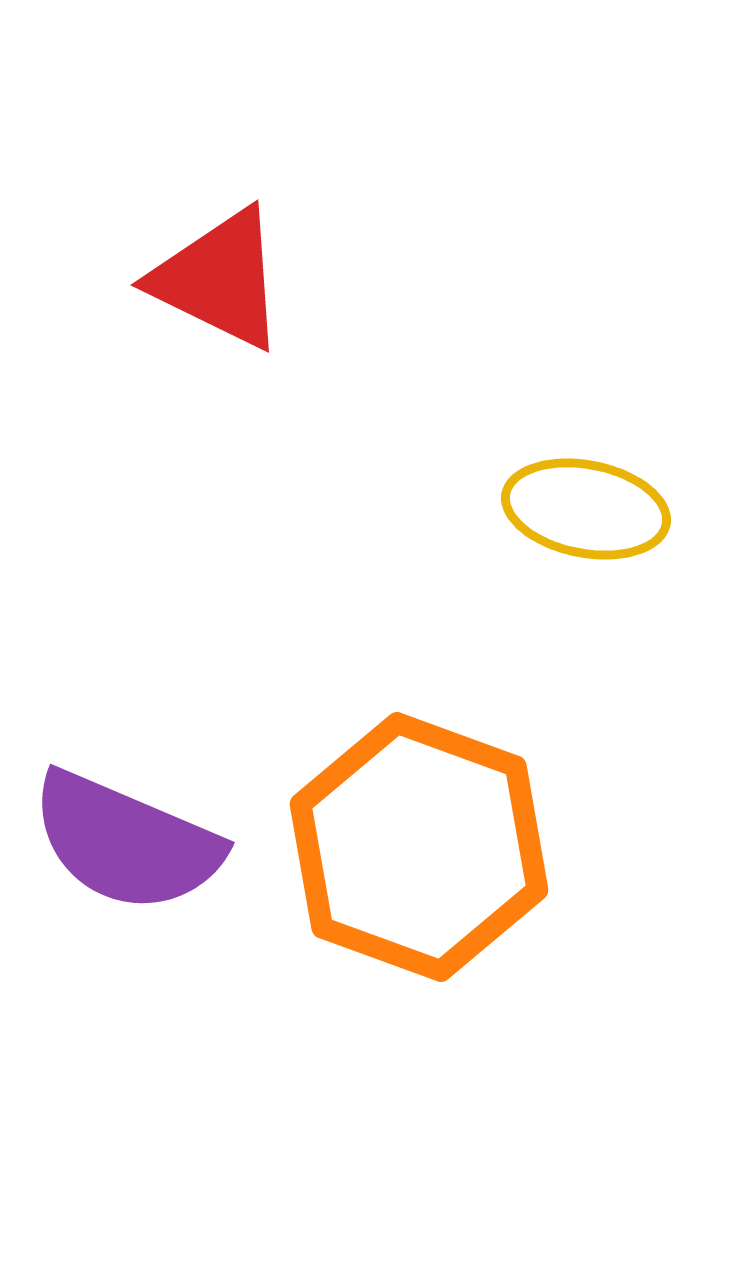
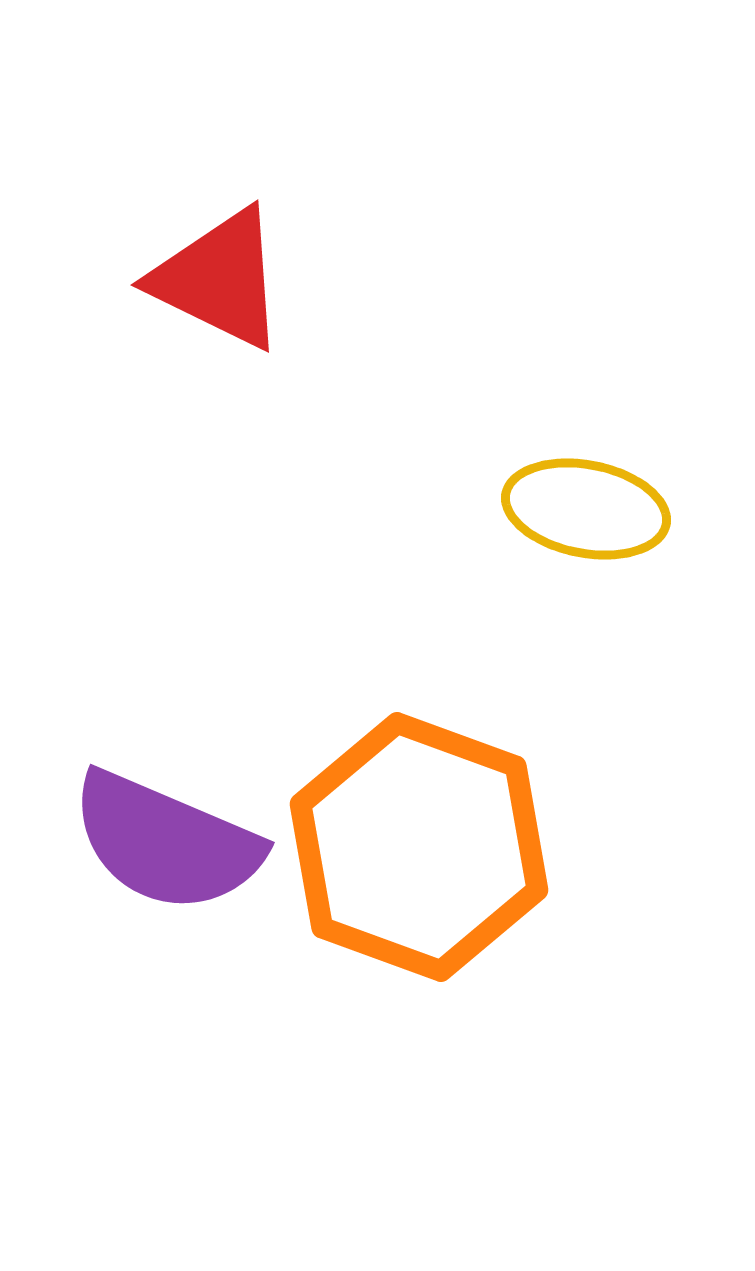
purple semicircle: moved 40 px right
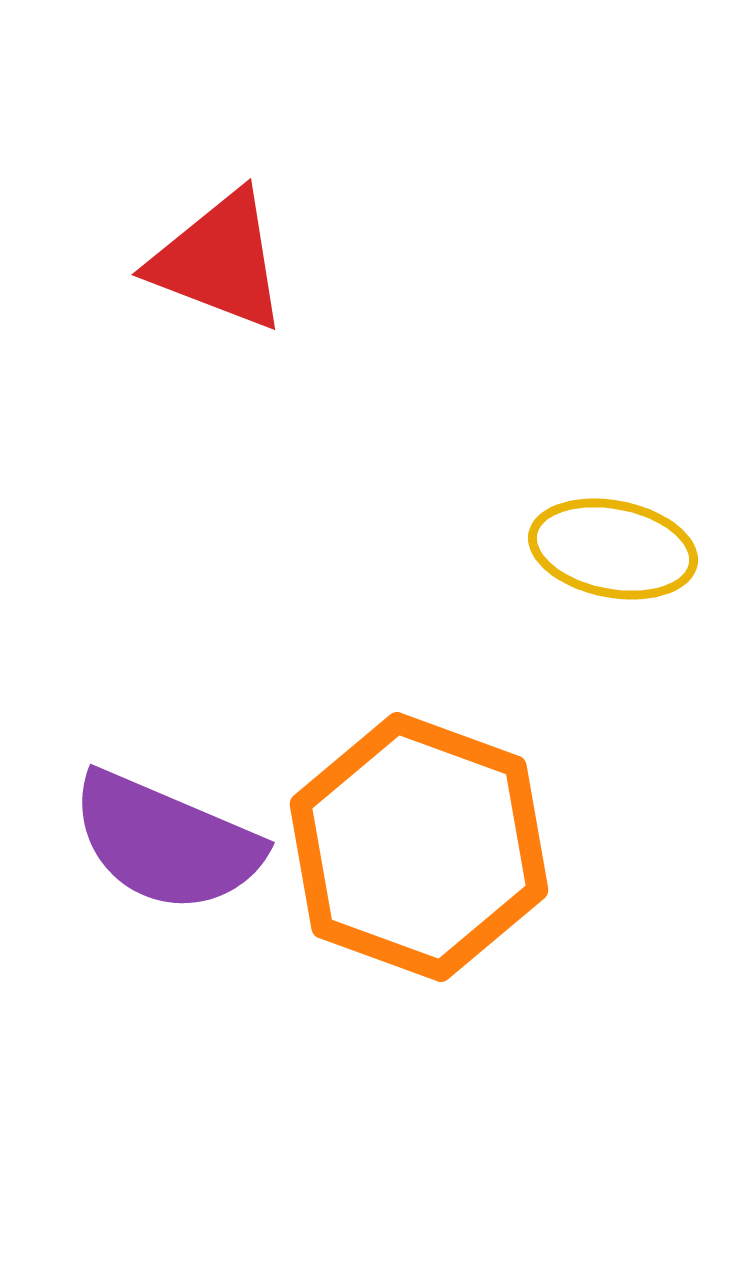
red triangle: moved 18 px up; rotated 5 degrees counterclockwise
yellow ellipse: moved 27 px right, 40 px down
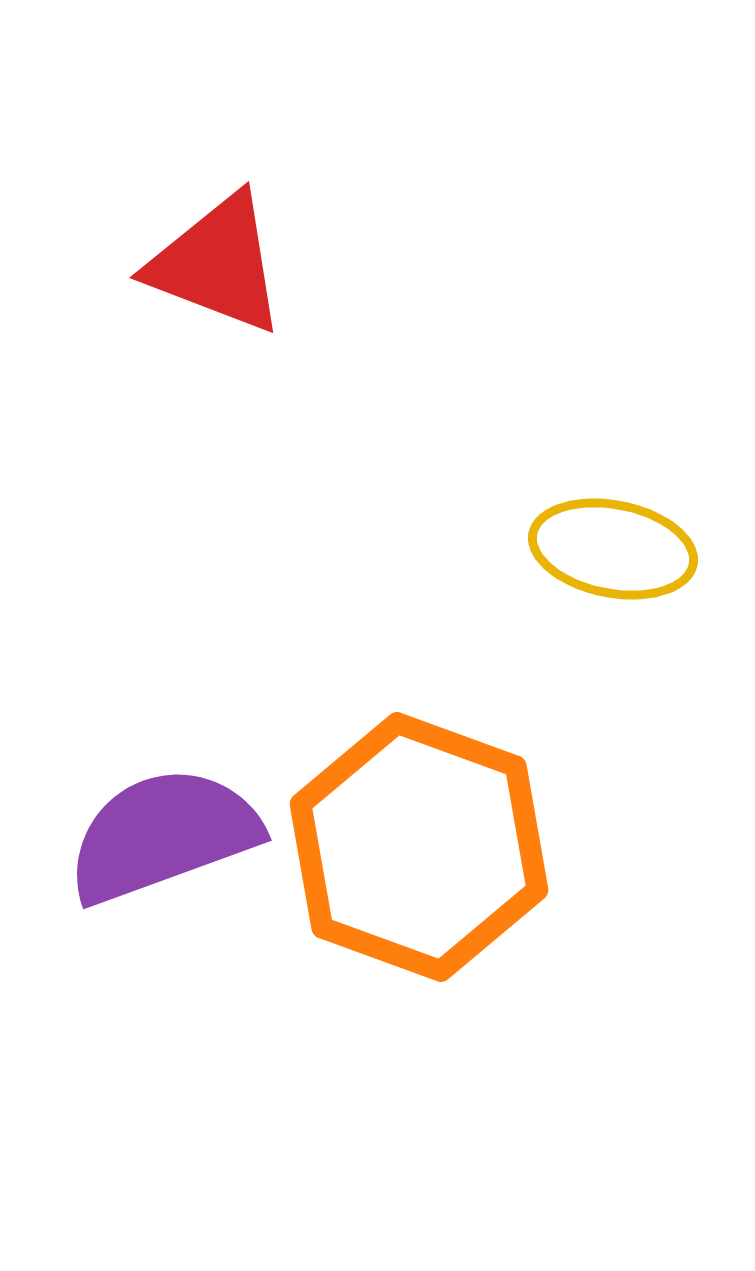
red triangle: moved 2 px left, 3 px down
purple semicircle: moved 3 px left, 7 px up; rotated 137 degrees clockwise
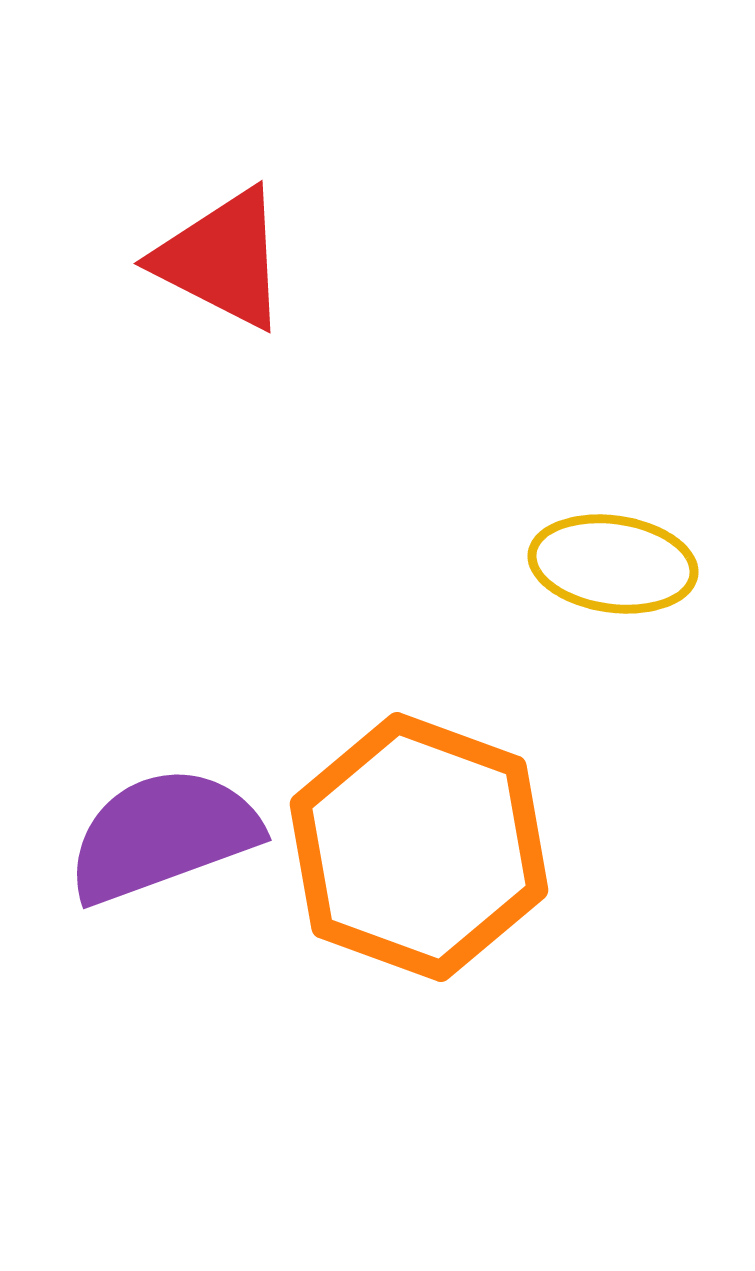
red triangle: moved 5 px right, 5 px up; rotated 6 degrees clockwise
yellow ellipse: moved 15 px down; rotated 3 degrees counterclockwise
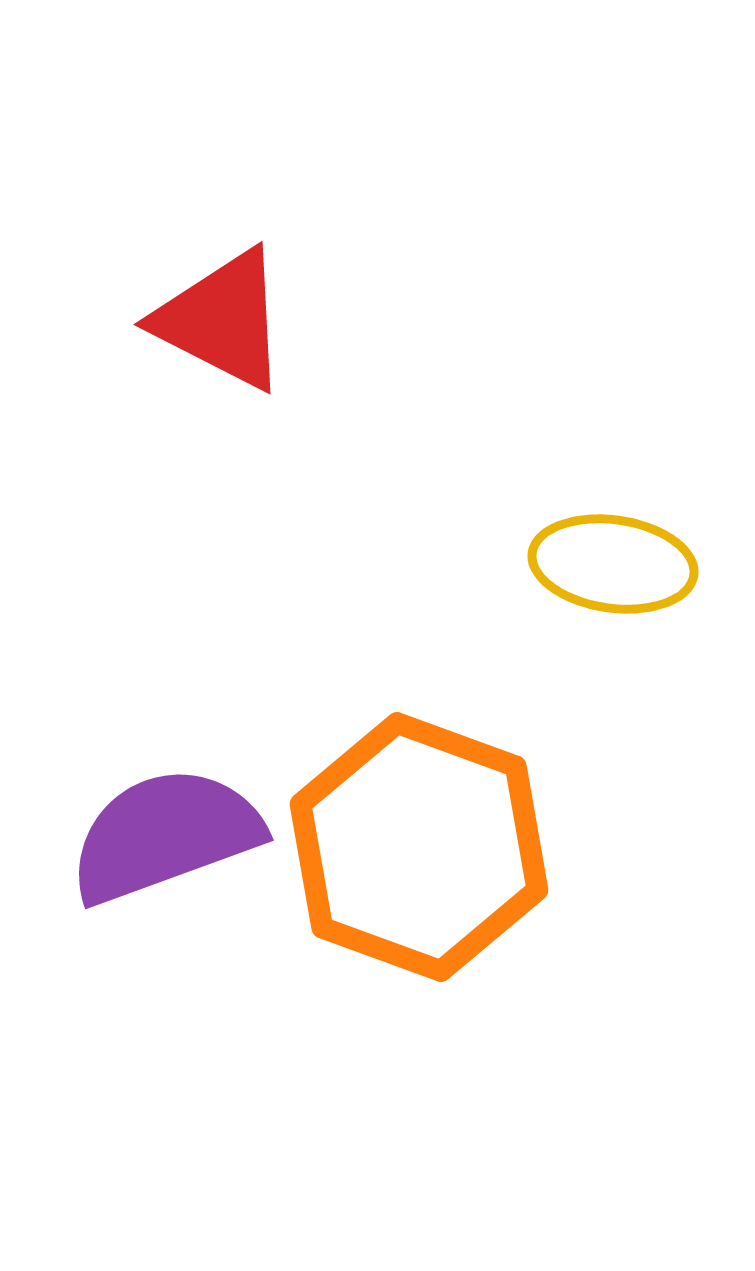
red triangle: moved 61 px down
purple semicircle: moved 2 px right
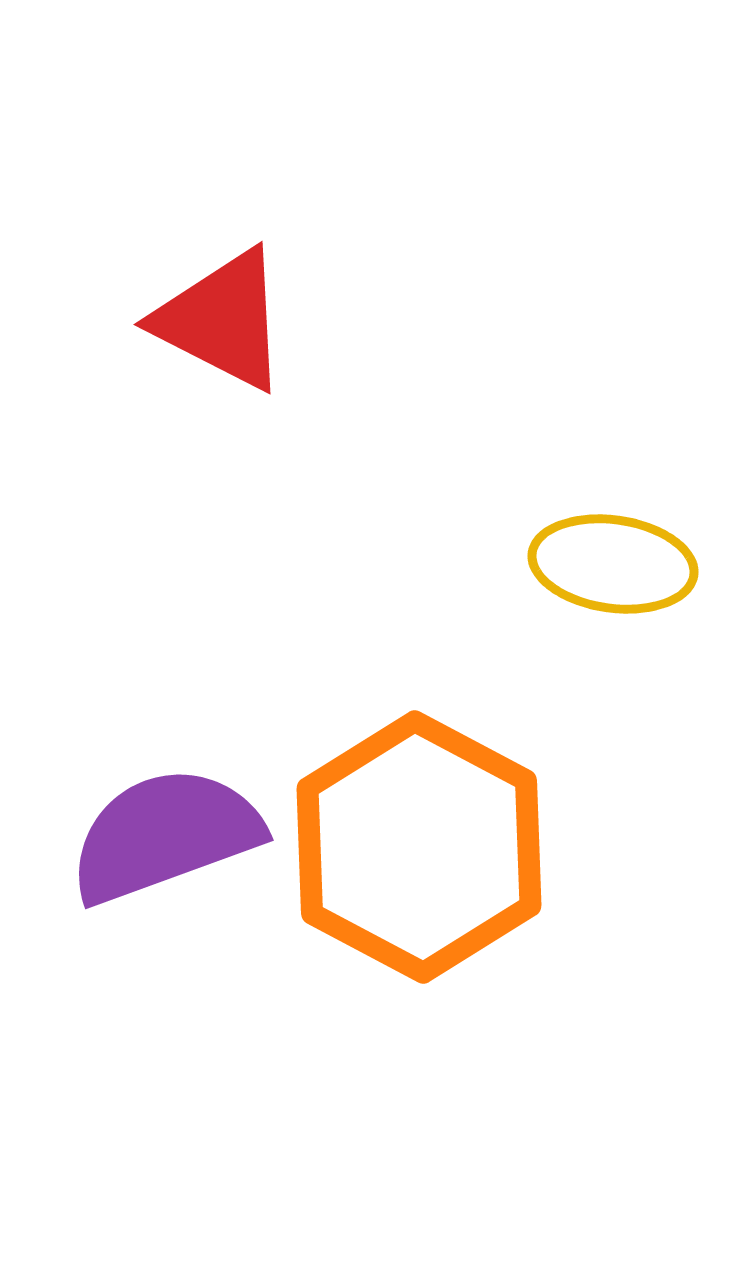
orange hexagon: rotated 8 degrees clockwise
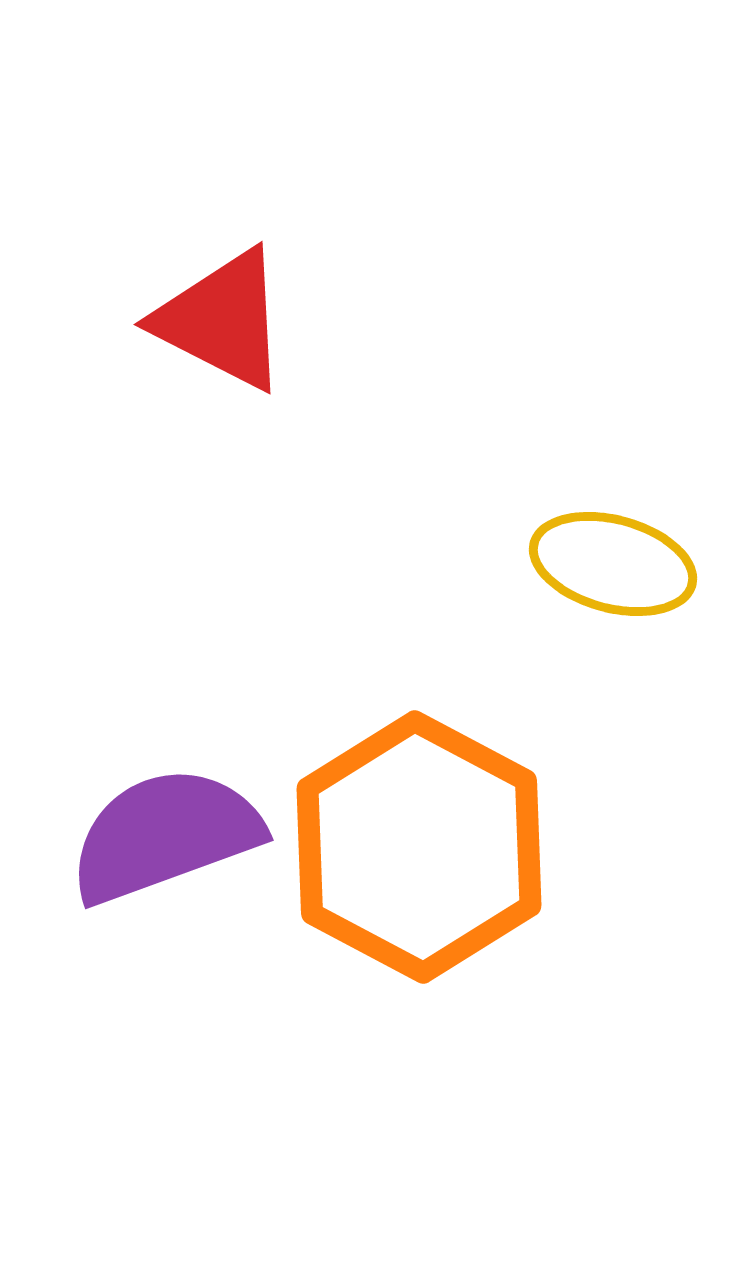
yellow ellipse: rotated 7 degrees clockwise
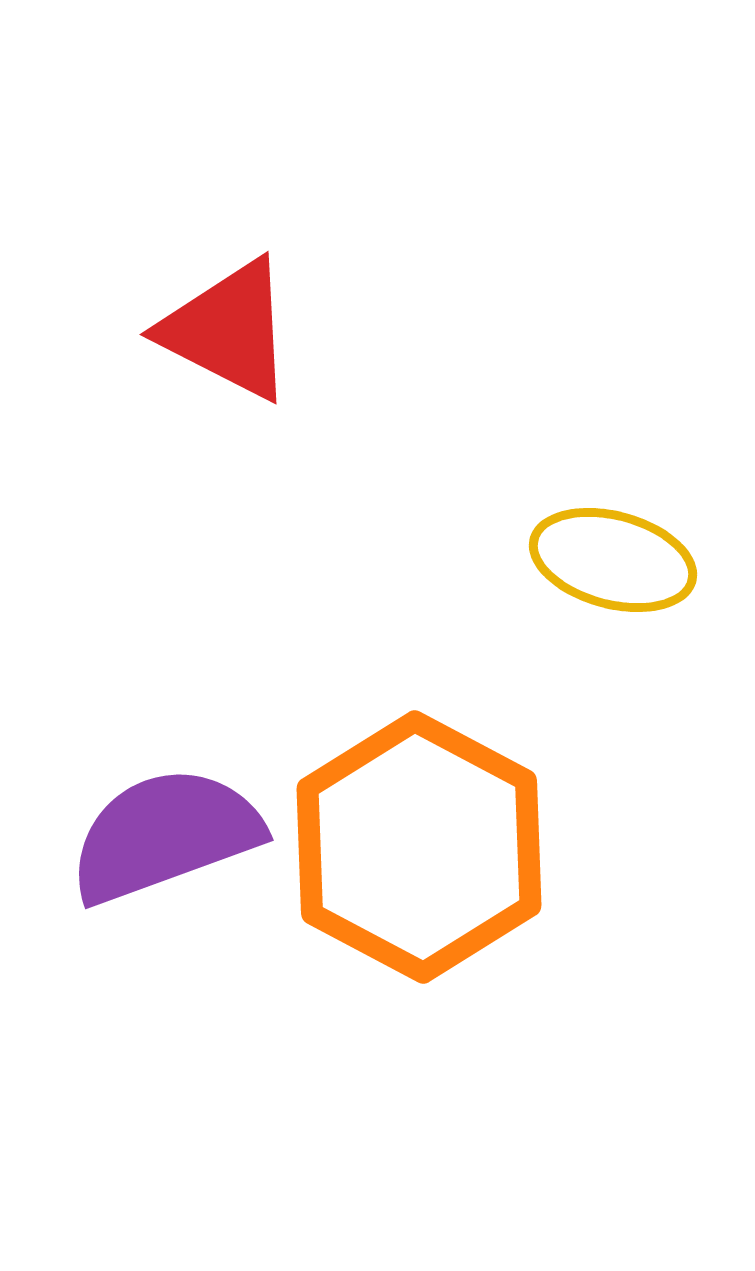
red triangle: moved 6 px right, 10 px down
yellow ellipse: moved 4 px up
